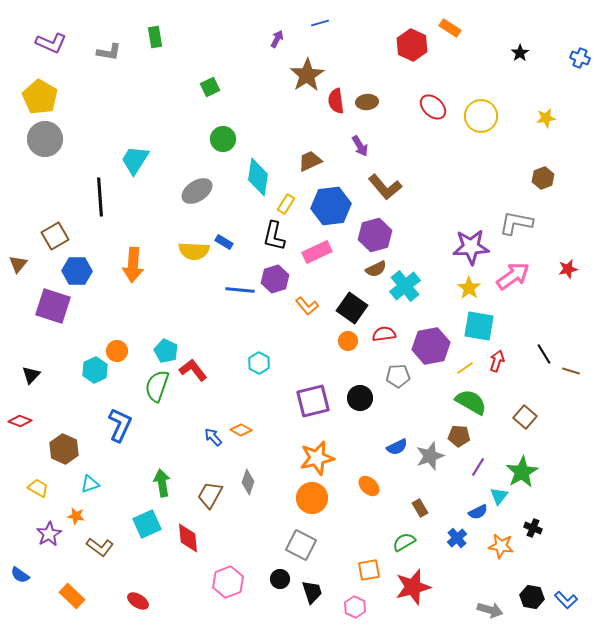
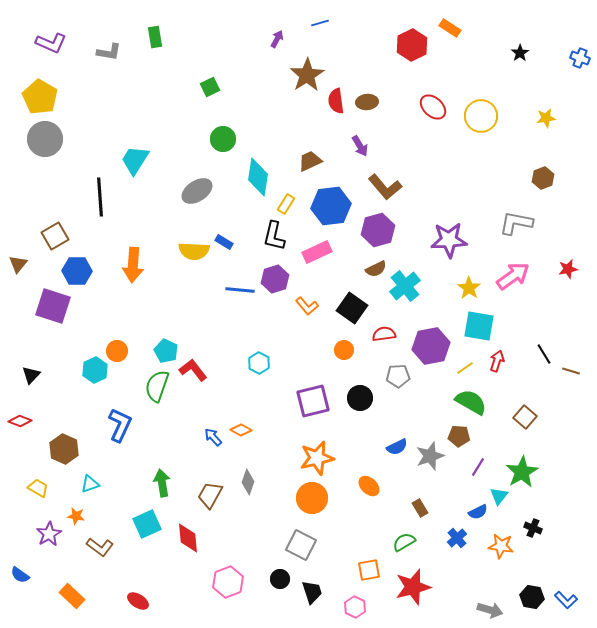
red hexagon at (412, 45): rotated 8 degrees clockwise
purple hexagon at (375, 235): moved 3 px right, 5 px up
purple star at (471, 247): moved 22 px left, 7 px up
orange circle at (348, 341): moved 4 px left, 9 px down
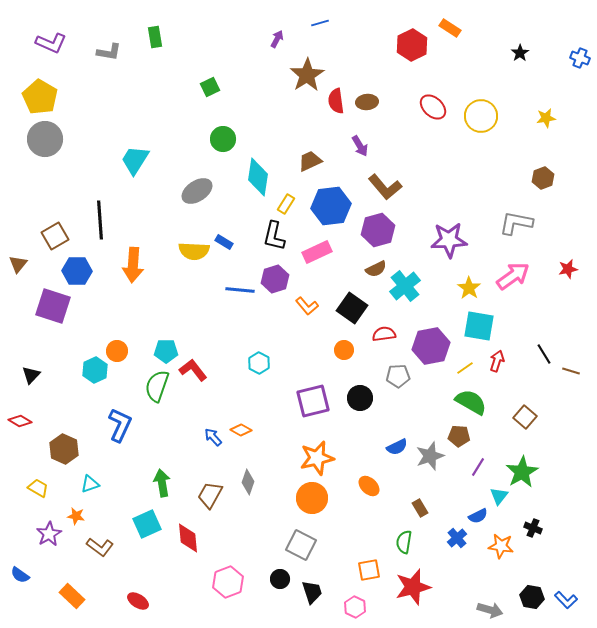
black line at (100, 197): moved 23 px down
cyan pentagon at (166, 351): rotated 25 degrees counterclockwise
red diamond at (20, 421): rotated 10 degrees clockwise
blue semicircle at (478, 512): moved 4 px down
green semicircle at (404, 542): rotated 50 degrees counterclockwise
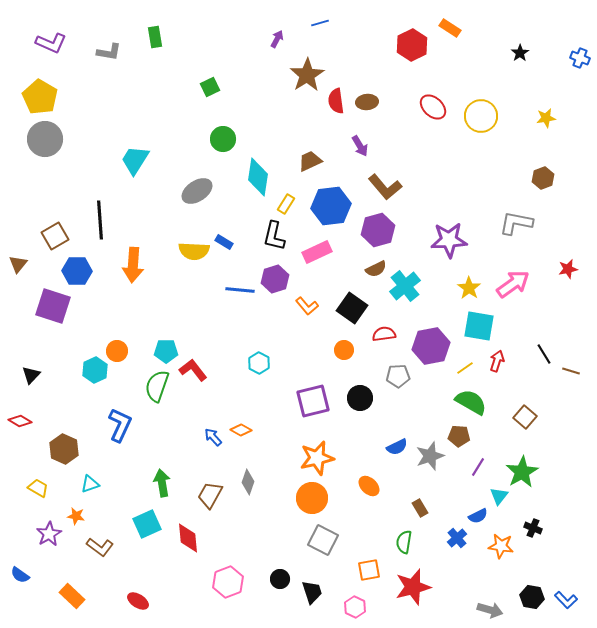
pink arrow at (513, 276): moved 8 px down
gray square at (301, 545): moved 22 px right, 5 px up
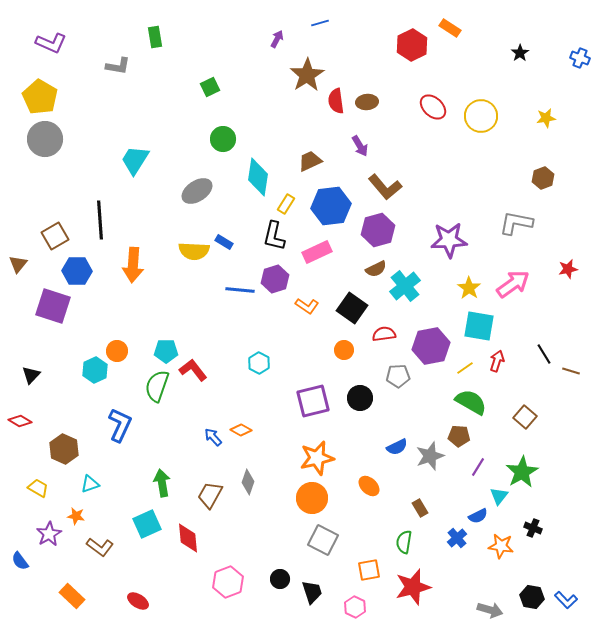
gray L-shape at (109, 52): moved 9 px right, 14 px down
orange L-shape at (307, 306): rotated 15 degrees counterclockwise
blue semicircle at (20, 575): moved 14 px up; rotated 18 degrees clockwise
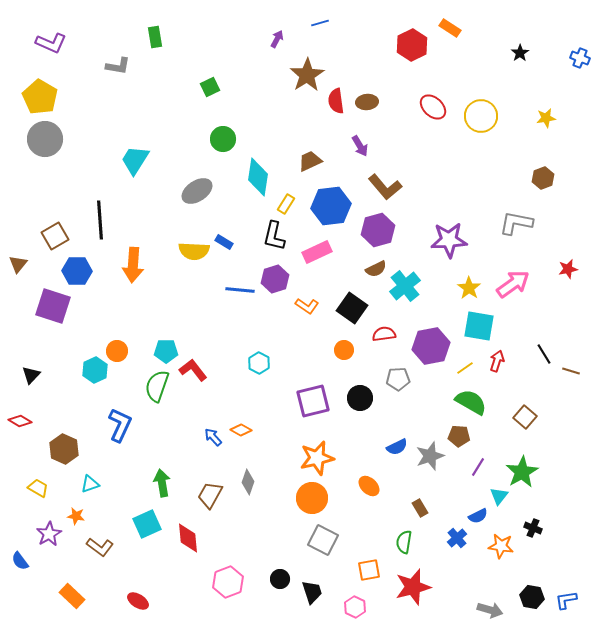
gray pentagon at (398, 376): moved 3 px down
blue L-shape at (566, 600): rotated 125 degrees clockwise
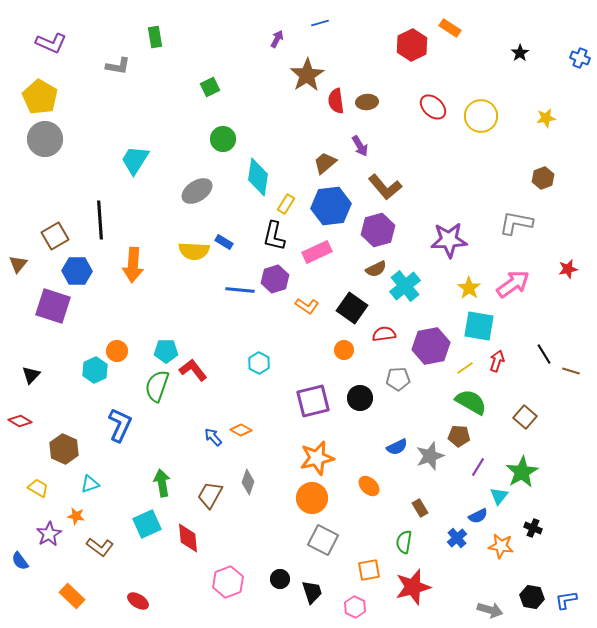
brown trapezoid at (310, 161): moved 15 px right, 2 px down; rotated 15 degrees counterclockwise
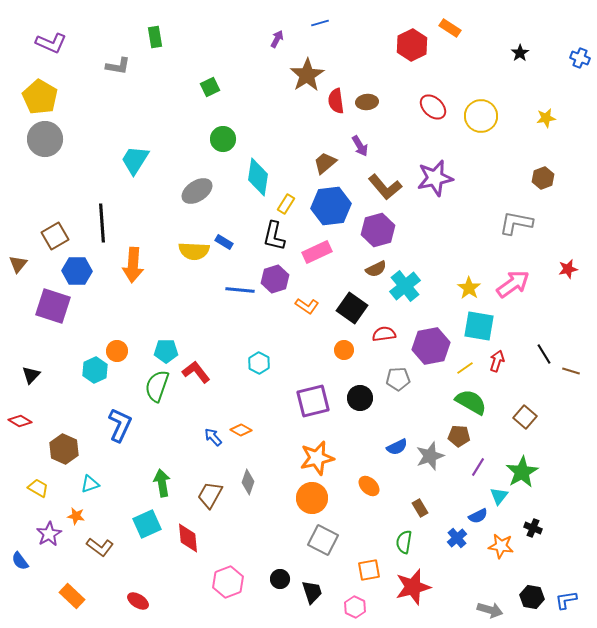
black line at (100, 220): moved 2 px right, 3 px down
purple star at (449, 240): moved 14 px left, 62 px up; rotated 9 degrees counterclockwise
red L-shape at (193, 370): moved 3 px right, 2 px down
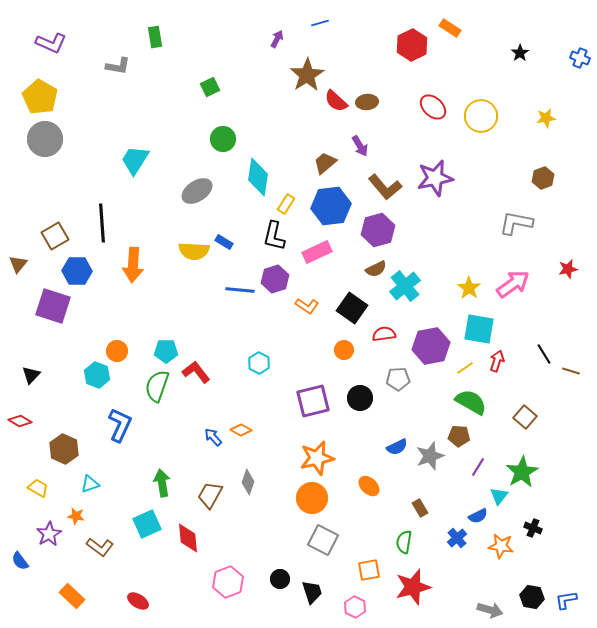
red semicircle at (336, 101): rotated 40 degrees counterclockwise
cyan square at (479, 326): moved 3 px down
cyan hexagon at (95, 370): moved 2 px right, 5 px down; rotated 15 degrees counterclockwise
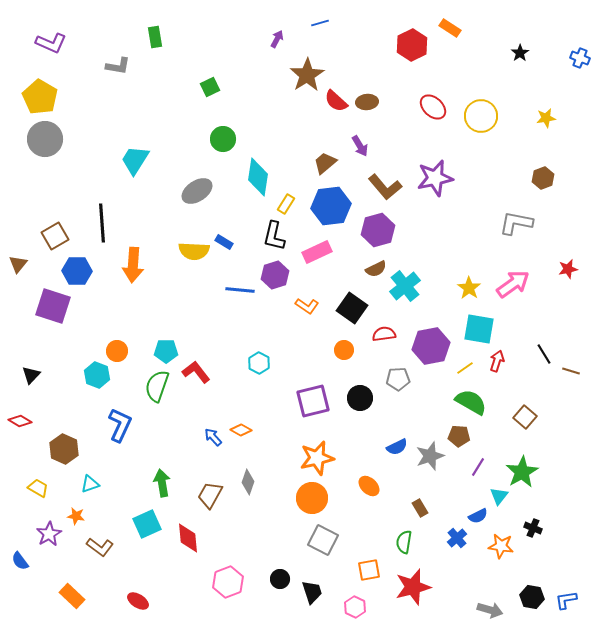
purple hexagon at (275, 279): moved 4 px up
